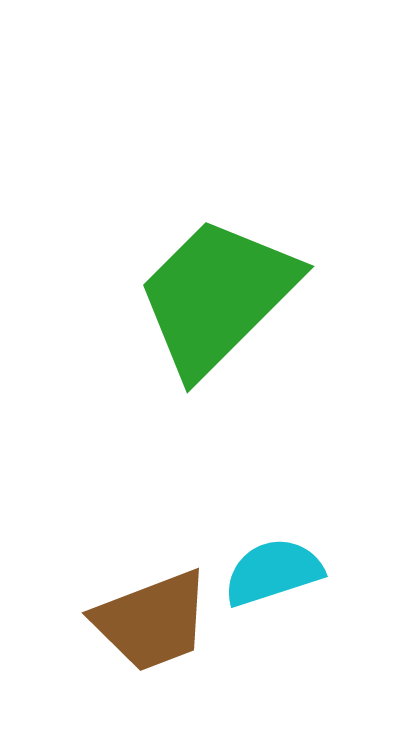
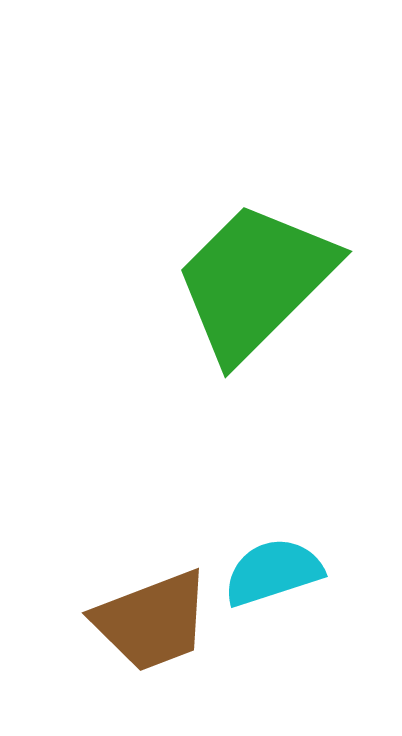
green trapezoid: moved 38 px right, 15 px up
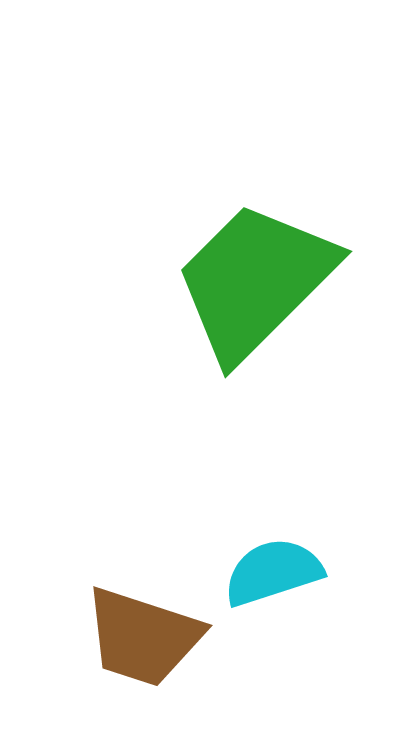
brown trapezoid: moved 9 px left, 16 px down; rotated 39 degrees clockwise
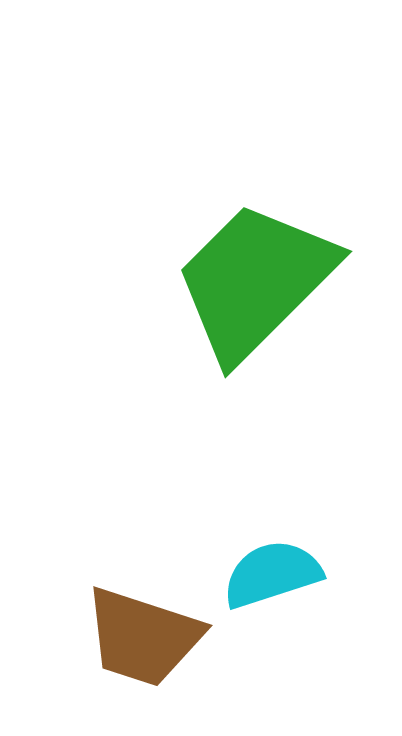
cyan semicircle: moved 1 px left, 2 px down
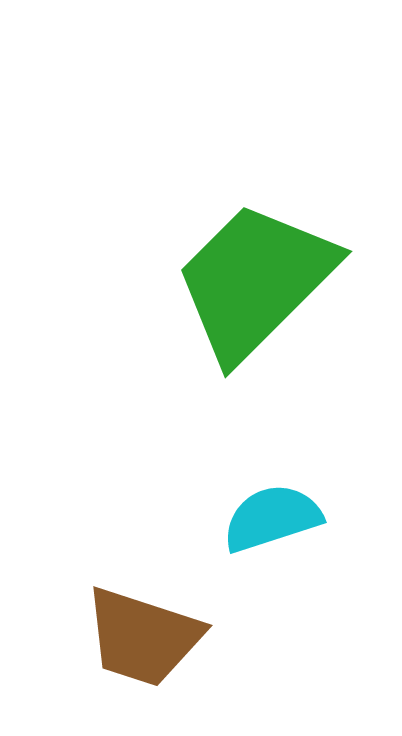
cyan semicircle: moved 56 px up
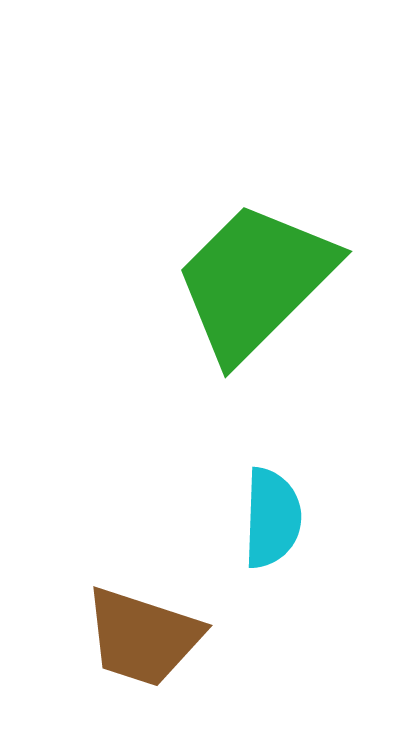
cyan semicircle: rotated 110 degrees clockwise
